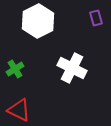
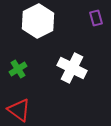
green cross: moved 3 px right
red triangle: rotated 10 degrees clockwise
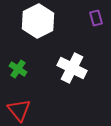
green cross: rotated 24 degrees counterclockwise
red triangle: rotated 15 degrees clockwise
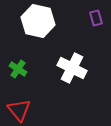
white hexagon: rotated 20 degrees counterclockwise
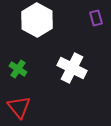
white hexagon: moved 1 px left, 1 px up; rotated 16 degrees clockwise
red triangle: moved 3 px up
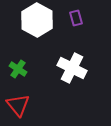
purple rectangle: moved 20 px left
red triangle: moved 1 px left, 2 px up
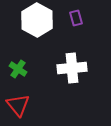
white cross: rotated 32 degrees counterclockwise
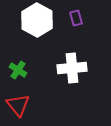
green cross: moved 1 px down
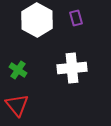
red triangle: moved 1 px left
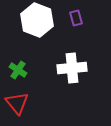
white hexagon: rotated 8 degrees counterclockwise
red triangle: moved 2 px up
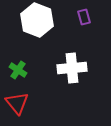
purple rectangle: moved 8 px right, 1 px up
